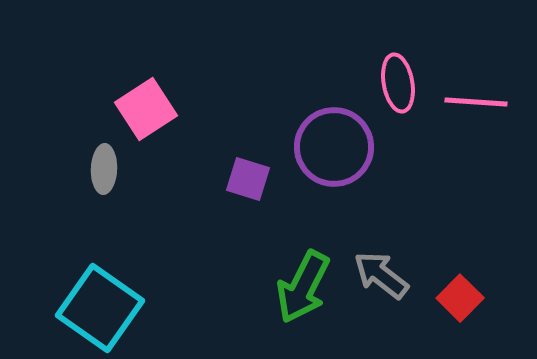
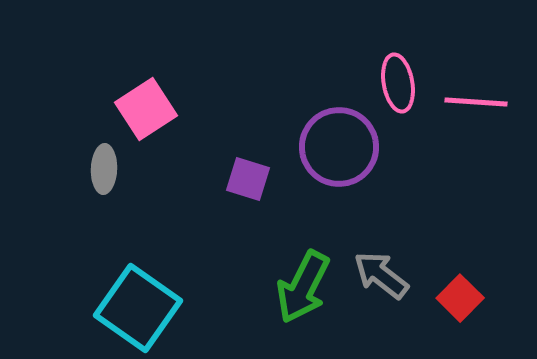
purple circle: moved 5 px right
cyan square: moved 38 px right
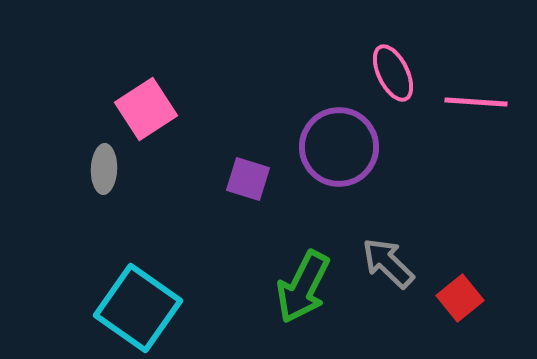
pink ellipse: moved 5 px left, 10 px up; rotated 16 degrees counterclockwise
gray arrow: moved 7 px right, 12 px up; rotated 6 degrees clockwise
red square: rotated 6 degrees clockwise
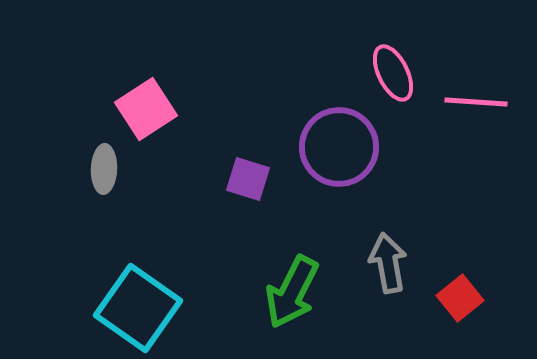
gray arrow: rotated 36 degrees clockwise
green arrow: moved 11 px left, 5 px down
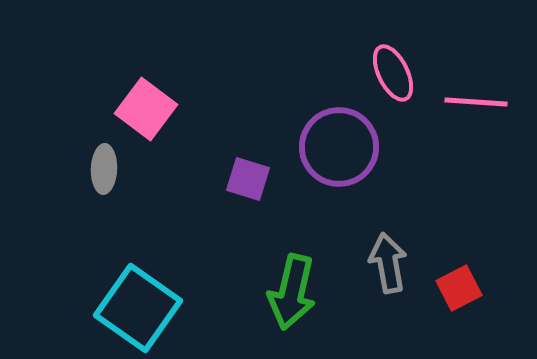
pink square: rotated 20 degrees counterclockwise
green arrow: rotated 14 degrees counterclockwise
red square: moved 1 px left, 10 px up; rotated 12 degrees clockwise
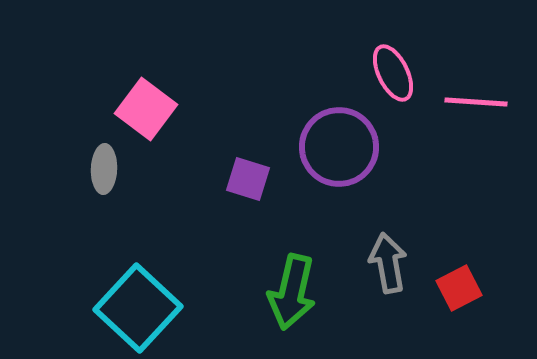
cyan square: rotated 8 degrees clockwise
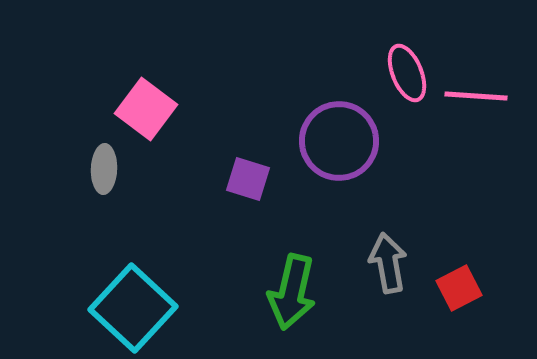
pink ellipse: moved 14 px right; rotated 4 degrees clockwise
pink line: moved 6 px up
purple circle: moved 6 px up
cyan square: moved 5 px left
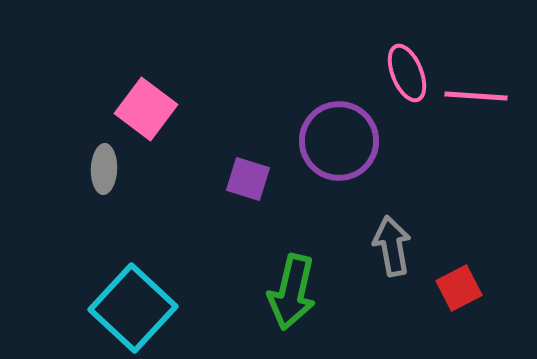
gray arrow: moved 4 px right, 17 px up
